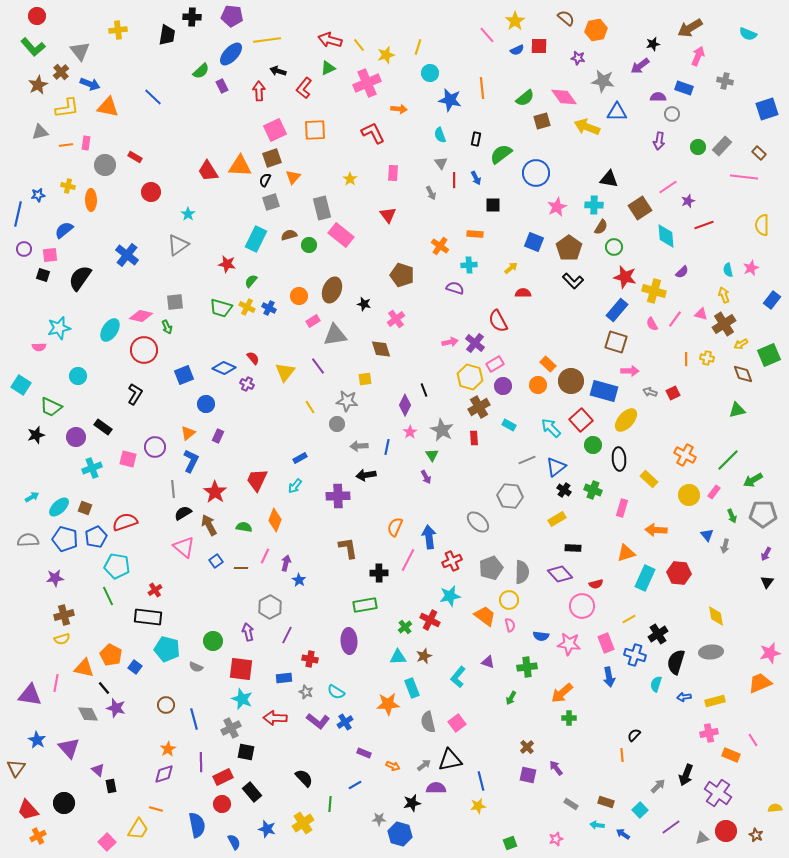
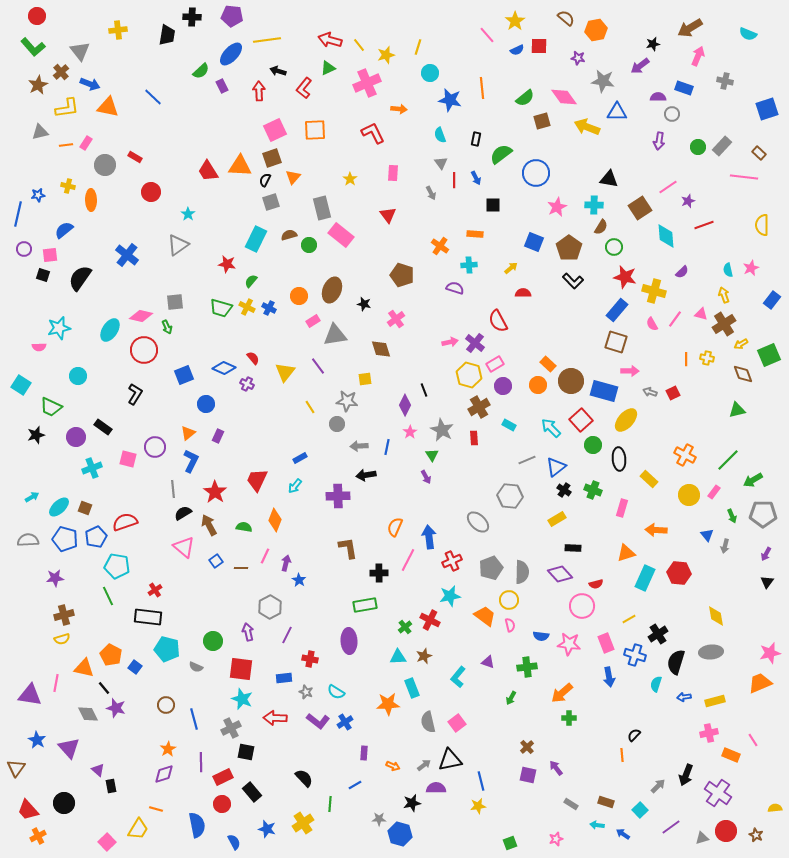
pink rectangle at (86, 143): rotated 24 degrees clockwise
yellow hexagon at (470, 377): moved 1 px left, 2 px up
purple rectangle at (364, 753): rotated 72 degrees clockwise
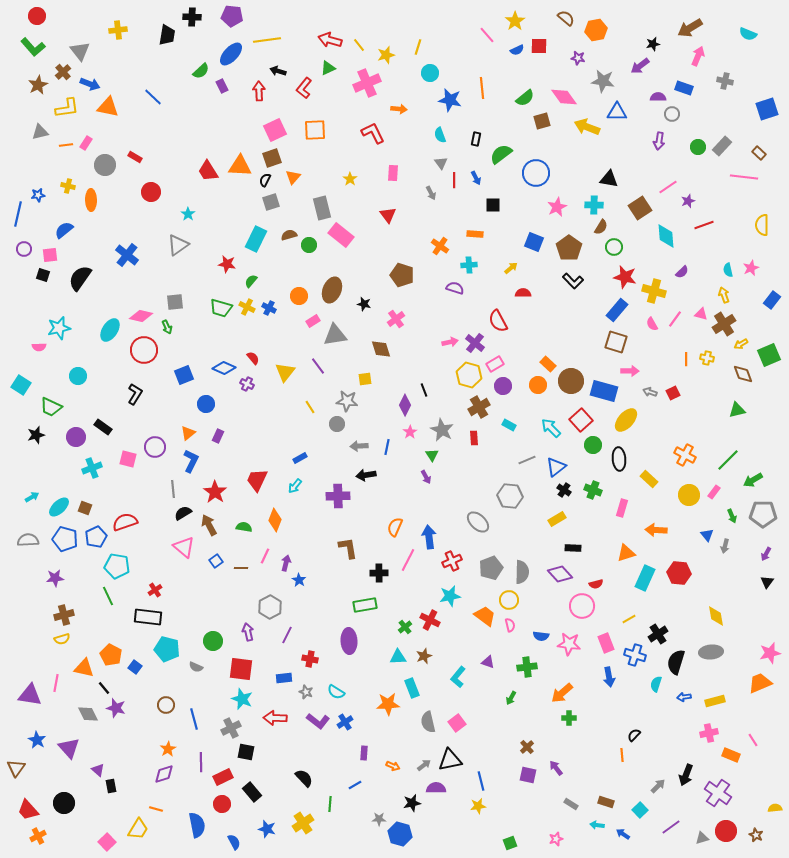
brown cross at (61, 72): moved 2 px right
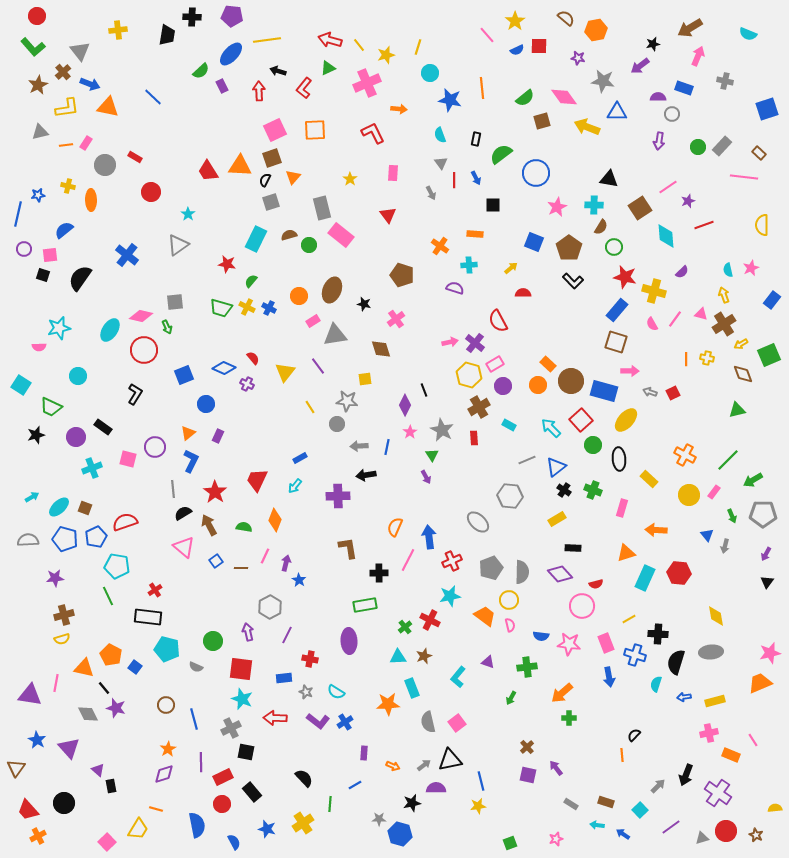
black cross at (658, 634): rotated 36 degrees clockwise
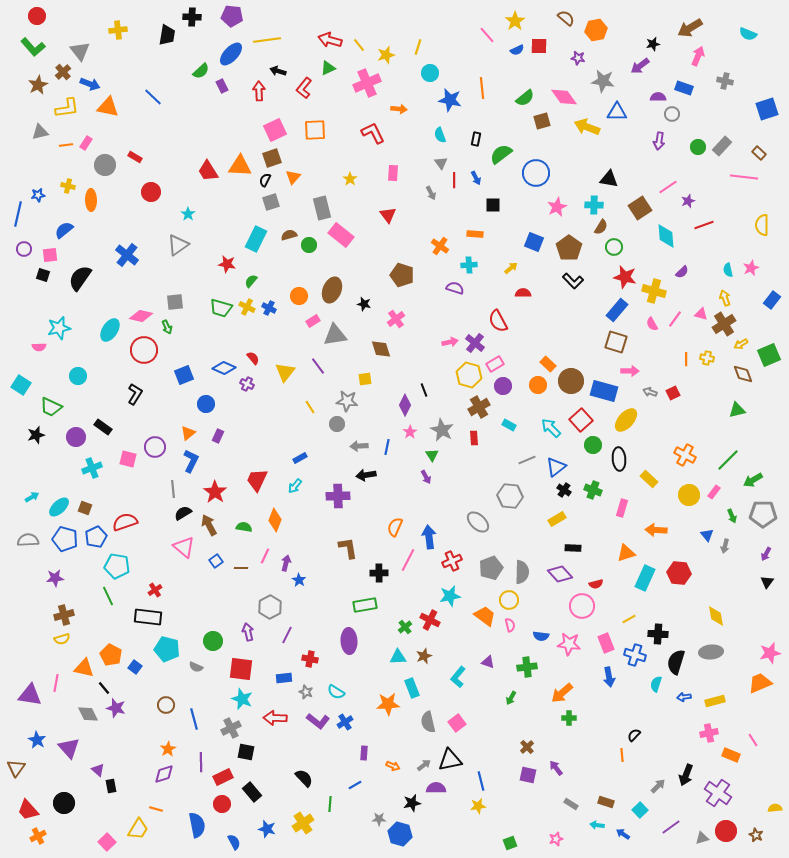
yellow arrow at (724, 295): moved 1 px right, 3 px down
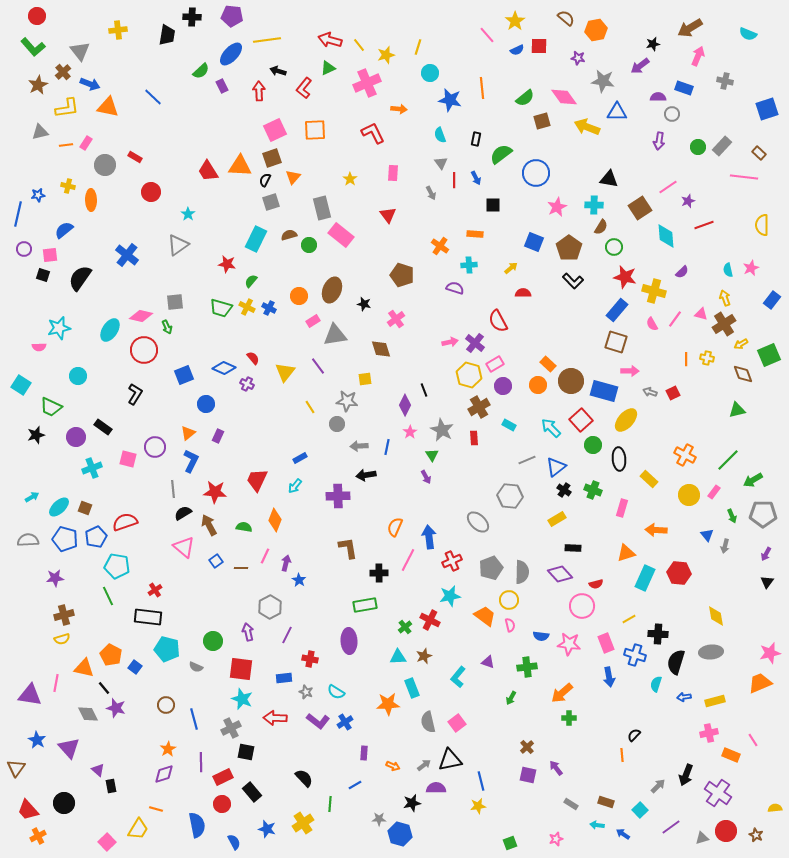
red star at (215, 492): rotated 30 degrees counterclockwise
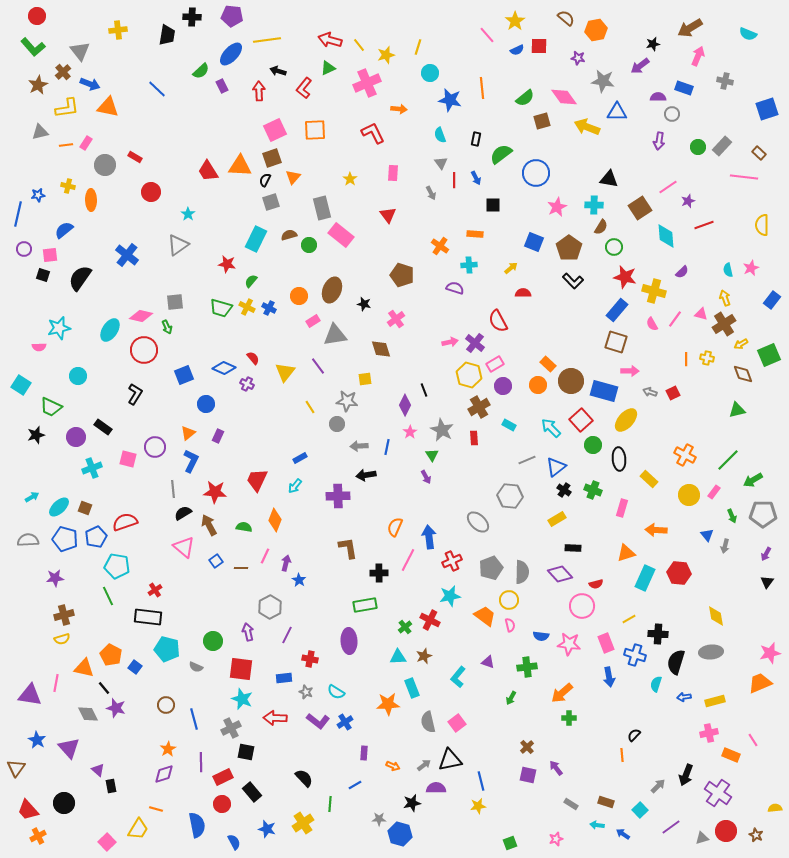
blue line at (153, 97): moved 4 px right, 8 px up
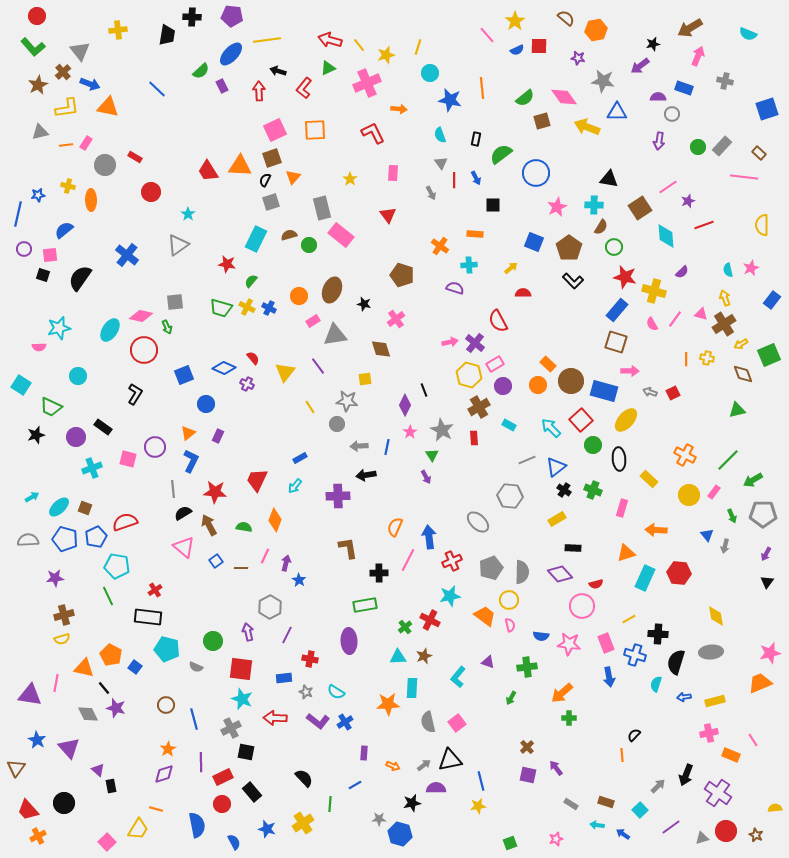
cyan rectangle at (412, 688): rotated 24 degrees clockwise
